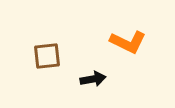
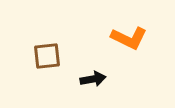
orange L-shape: moved 1 px right, 4 px up
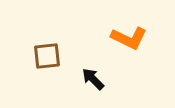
black arrow: rotated 125 degrees counterclockwise
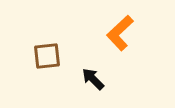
orange L-shape: moved 9 px left, 5 px up; rotated 111 degrees clockwise
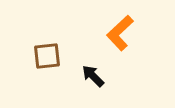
black arrow: moved 3 px up
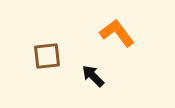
orange L-shape: moved 3 px left; rotated 96 degrees clockwise
